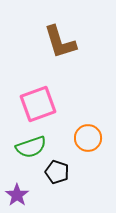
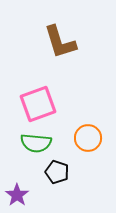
green semicircle: moved 5 px right, 4 px up; rotated 24 degrees clockwise
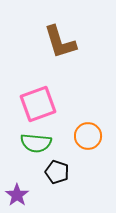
orange circle: moved 2 px up
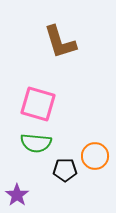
pink square: rotated 36 degrees clockwise
orange circle: moved 7 px right, 20 px down
black pentagon: moved 8 px right, 2 px up; rotated 20 degrees counterclockwise
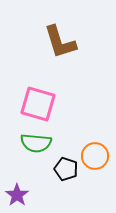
black pentagon: moved 1 px right, 1 px up; rotated 20 degrees clockwise
